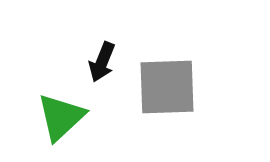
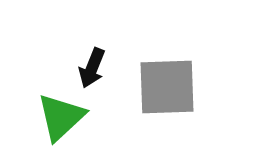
black arrow: moved 10 px left, 6 px down
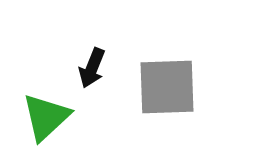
green triangle: moved 15 px left
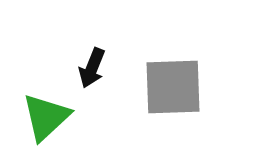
gray square: moved 6 px right
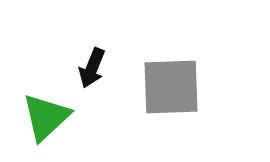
gray square: moved 2 px left
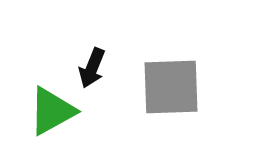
green triangle: moved 6 px right, 6 px up; rotated 14 degrees clockwise
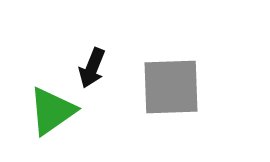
green triangle: rotated 6 degrees counterclockwise
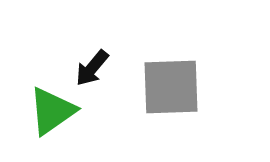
black arrow: rotated 18 degrees clockwise
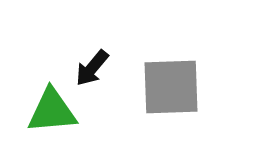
green triangle: rotated 30 degrees clockwise
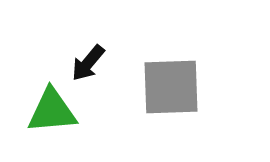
black arrow: moved 4 px left, 5 px up
